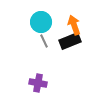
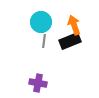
gray line: rotated 32 degrees clockwise
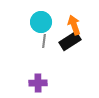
black rectangle: rotated 10 degrees counterclockwise
purple cross: rotated 12 degrees counterclockwise
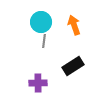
black rectangle: moved 3 px right, 25 px down
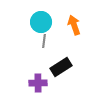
black rectangle: moved 12 px left, 1 px down
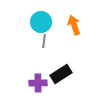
black rectangle: moved 7 px down
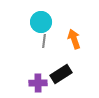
orange arrow: moved 14 px down
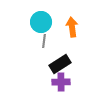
orange arrow: moved 2 px left, 12 px up; rotated 12 degrees clockwise
black rectangle: moved 1 px left, 10 px up
purple cross: moved 23 px right, 1 px up
